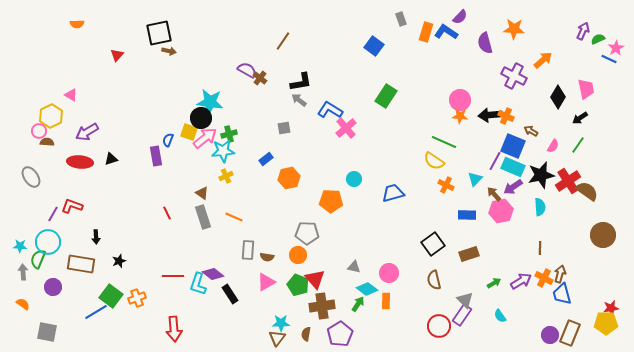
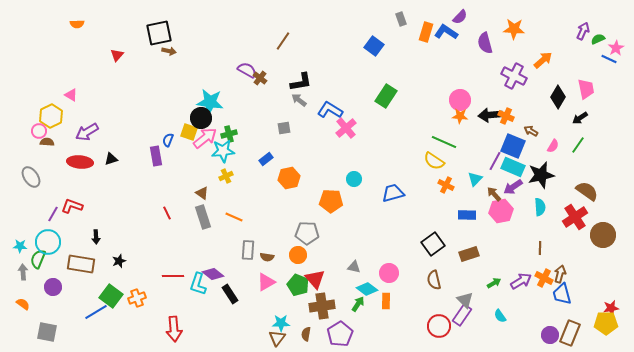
red cross at (568, 181): moved 7 px right, 36 px down
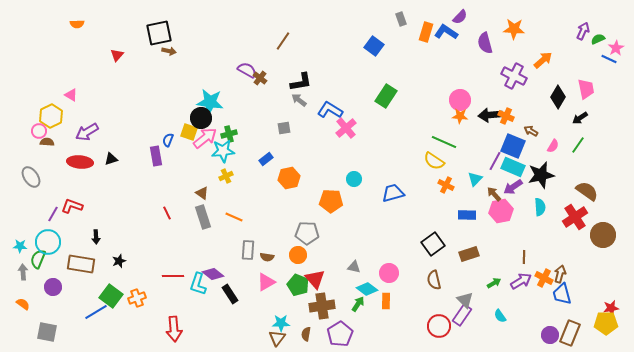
brown line at (540, 248): moved 16 px left, 9 px down
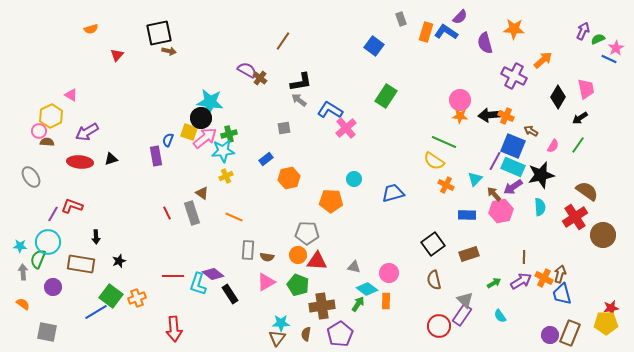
orange semicircle at (77, 24): moved 14 px right, 5 px down; rotated 16 degrees counterclockwise
gray rectangle at (203, 217): moved 11 px left, 4 px up
red triangle at (315, 279): moved 2 px right, 18 px up; rotated 45 degrees counterclockwise
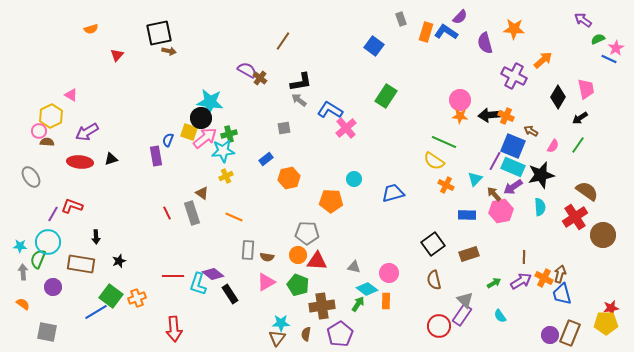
purple arrow at (583, 31): moved 11 px up; rotated 78 degrees counterclockwise
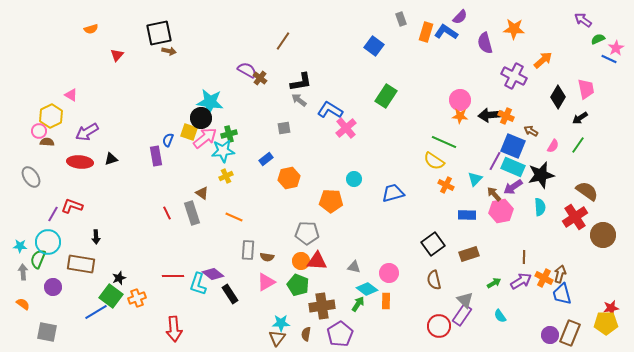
orange circle at (298, 255): moved 3 px right, 6 px down
black star at (119, 261): moved 17 px down
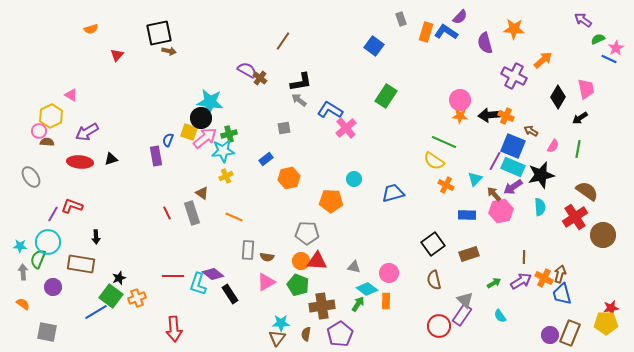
green line at (578, 145): moved 4 px down; rotated 24 degrees counterclockwise
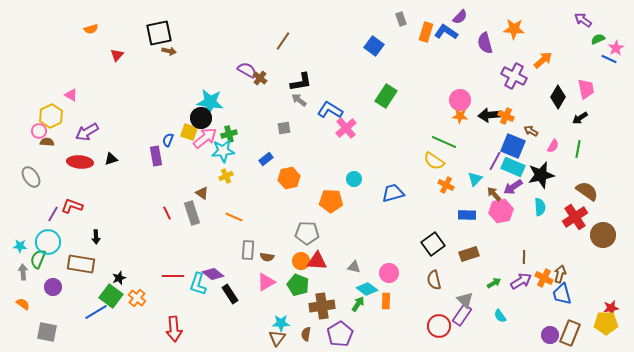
orange cross at (137, 298): rotated 30 degrees counterclockwise
